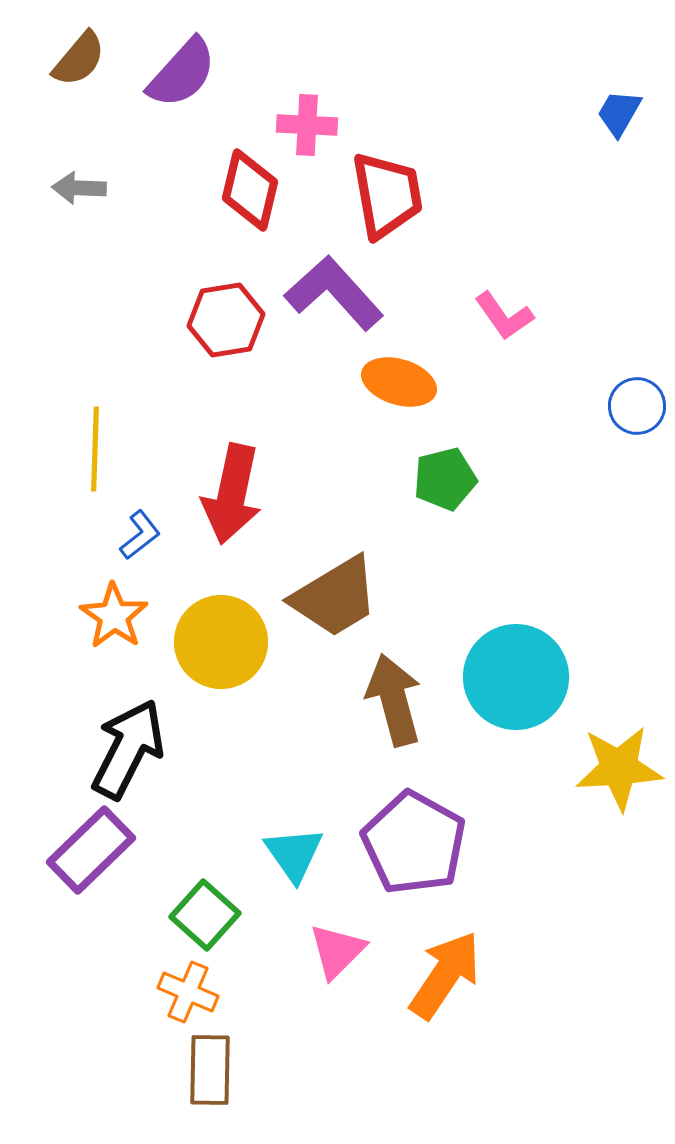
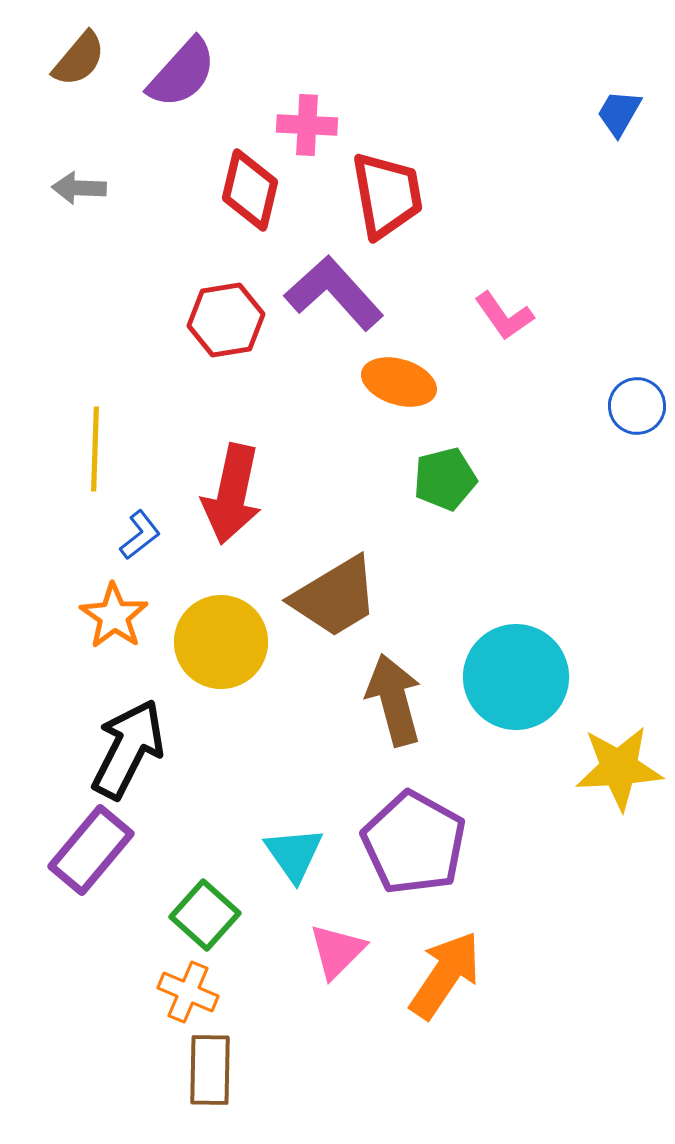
purple rectangle: rotated 6 degrees counterclockwise
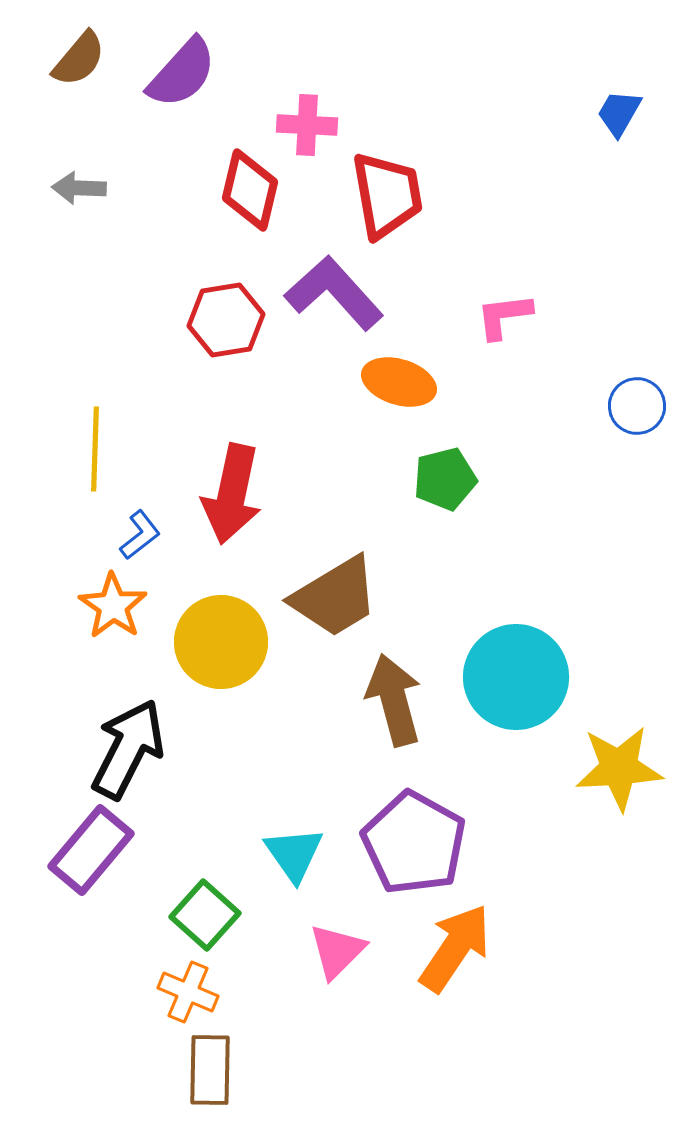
pink L-shape: rotated 118 degrees clockwise
orange star: moved 1 px left, 10 px up
orange arrow: moved 10 px right, 27 px up
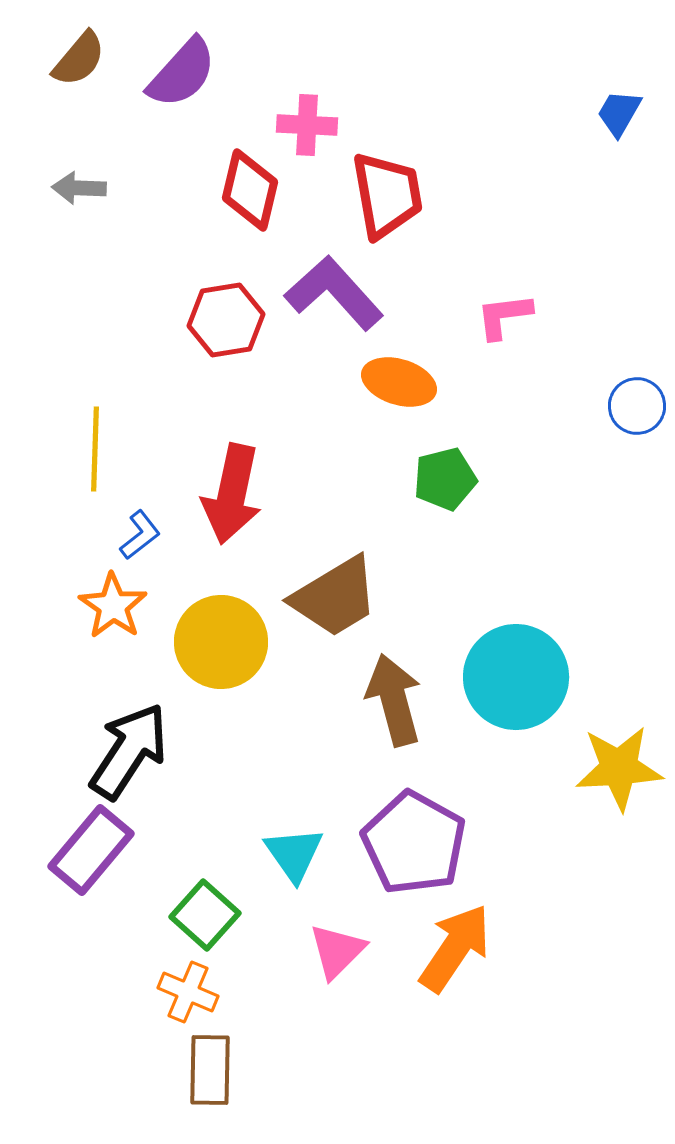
black arrow: moved 1 px right, 2 px down; rotated 6 degrees clockwise
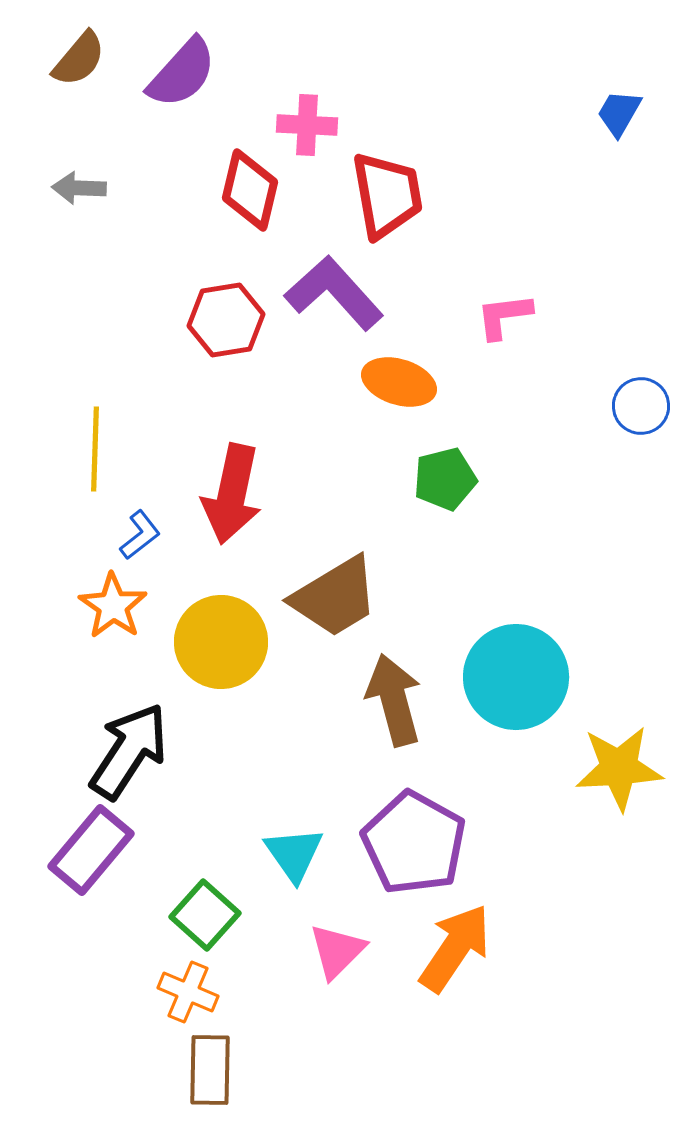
blue circle: moved 4 px right
